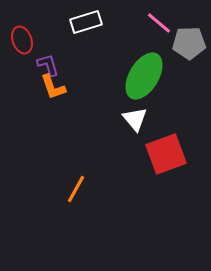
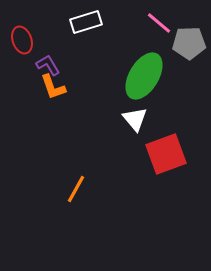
purple L-shape: rotated 15 degrees counterclockwise
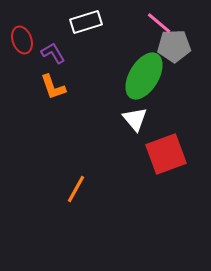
gray pentagon: moved 15 px left, 3 px down
purple L-shape: moved 5 px right, 12 px up
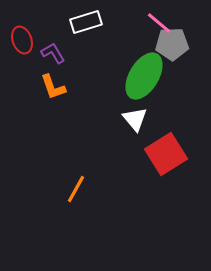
gray pentagon: moved 2 px left, 2 px up
red square: rotated 12 degrees counterclockwise
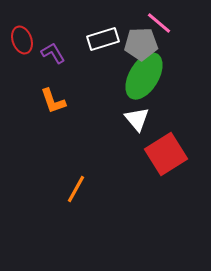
white rectangle: moved 17 px right, 17 px down
gray pentagon: moved 31 px left
orange L-shape: moved 14 px down
white triangle: moved 2 px right
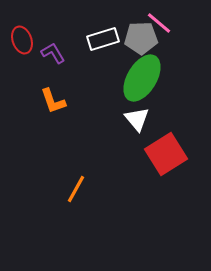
gray pentagon: moved 6 px up
green ellipse: moved 2 px left, 2 px down
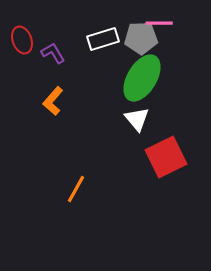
pink line: rotated 40 degrees counterclockwise
orange L-shape: rotated 60 degrees clockwise
red square: moved 3 px down; rotated 6 degrees clockwise
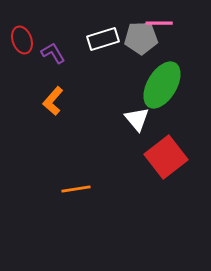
green ellipse: moved 20 px right, 7 px down
red square: rotated 12 degrees counterclockwise
orange line: rotated 52 degrees clockwise
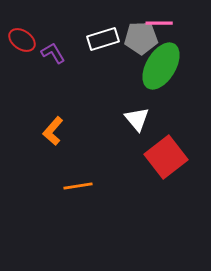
red ellipse: rotated 36 degrees counterclockwise
green ellipse: moved 1 px left, 19 px up
orange L-shape: moved 30 px down
orange line: moved 2 px right, 3 px up
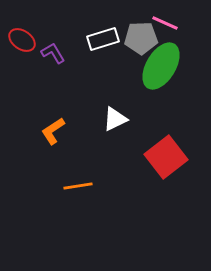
pink line: moved 6 px right; rotated 24 degrees clockwise
white triangle: moved 22 px left; rotated 44 degrees clockwise
orange L-shape: rotated 16 degrees clockwise
